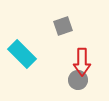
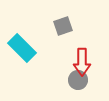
cyan rectangle: moved 6 px up
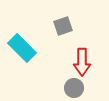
gray circle: moved 4 px left, 8 px down
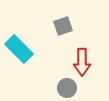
cyan rectangle: moved 3 px left, 1 px down
gray circle: moved 7 px left
